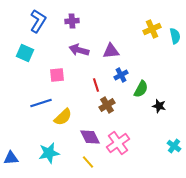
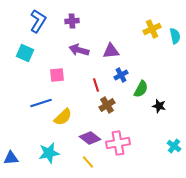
purple diamond: moved 1 px down; rotated 25 degrees counterclockwise
pink cross: rotated 25 degrees clockwise
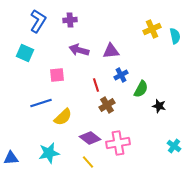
purple cross: moved 2 px left, 1 px up
